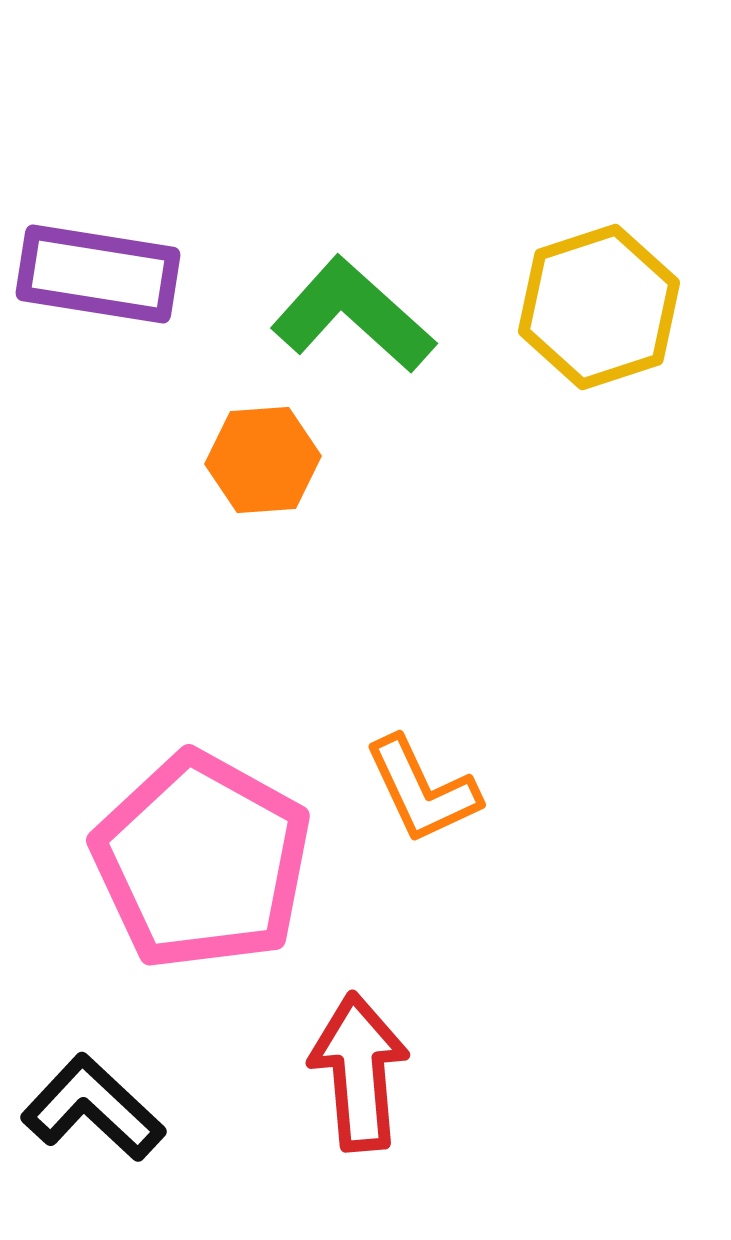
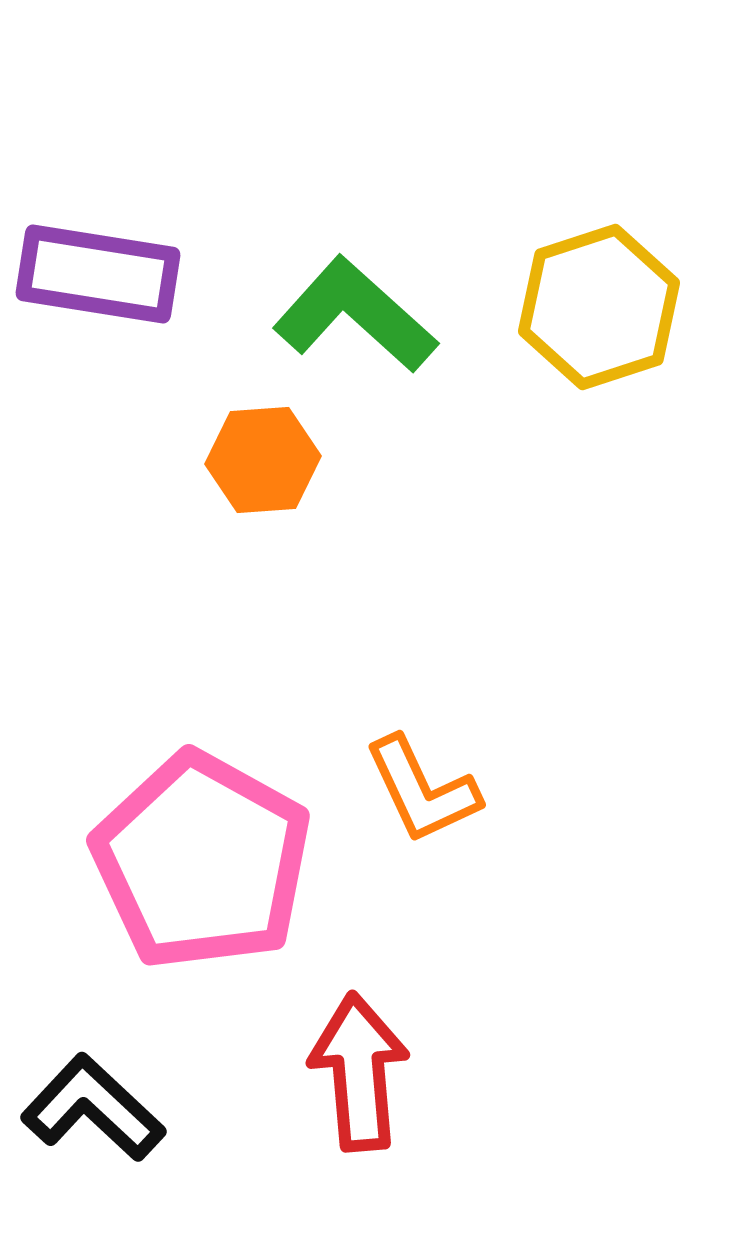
green L-shape: moved 2 px right
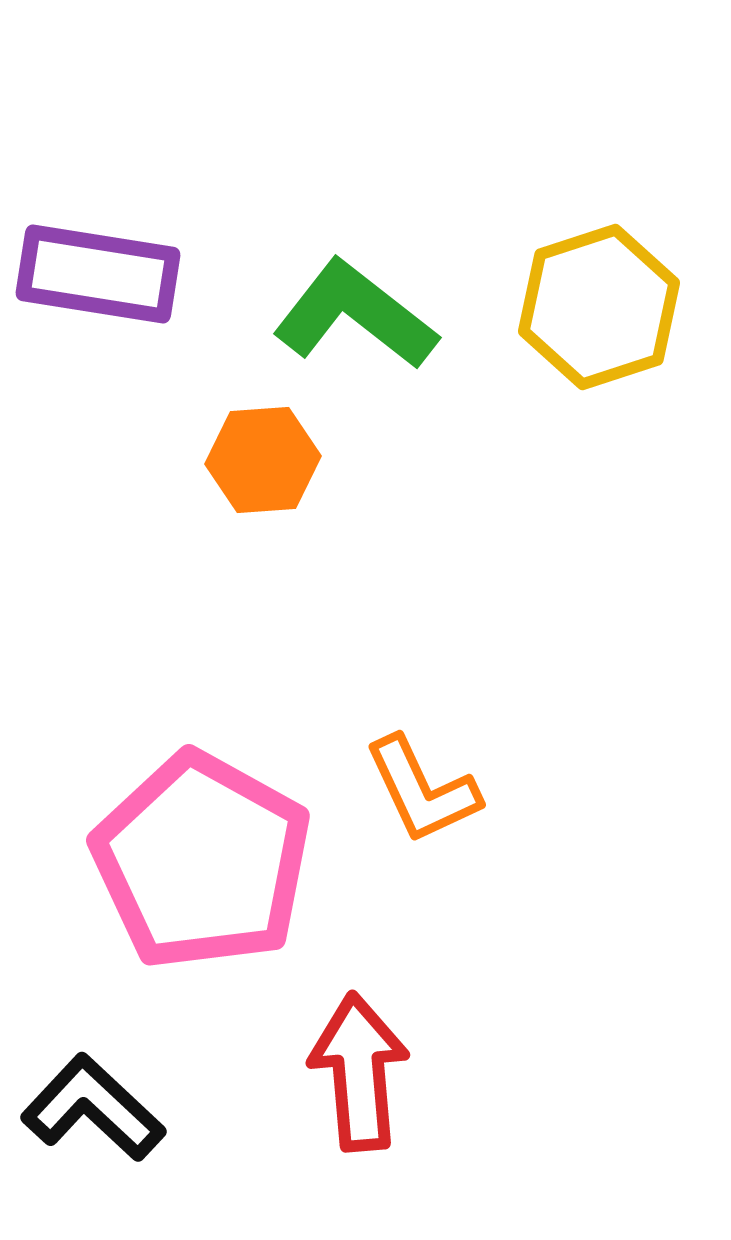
green L-shape: rotated 4 degrees counterclockwise
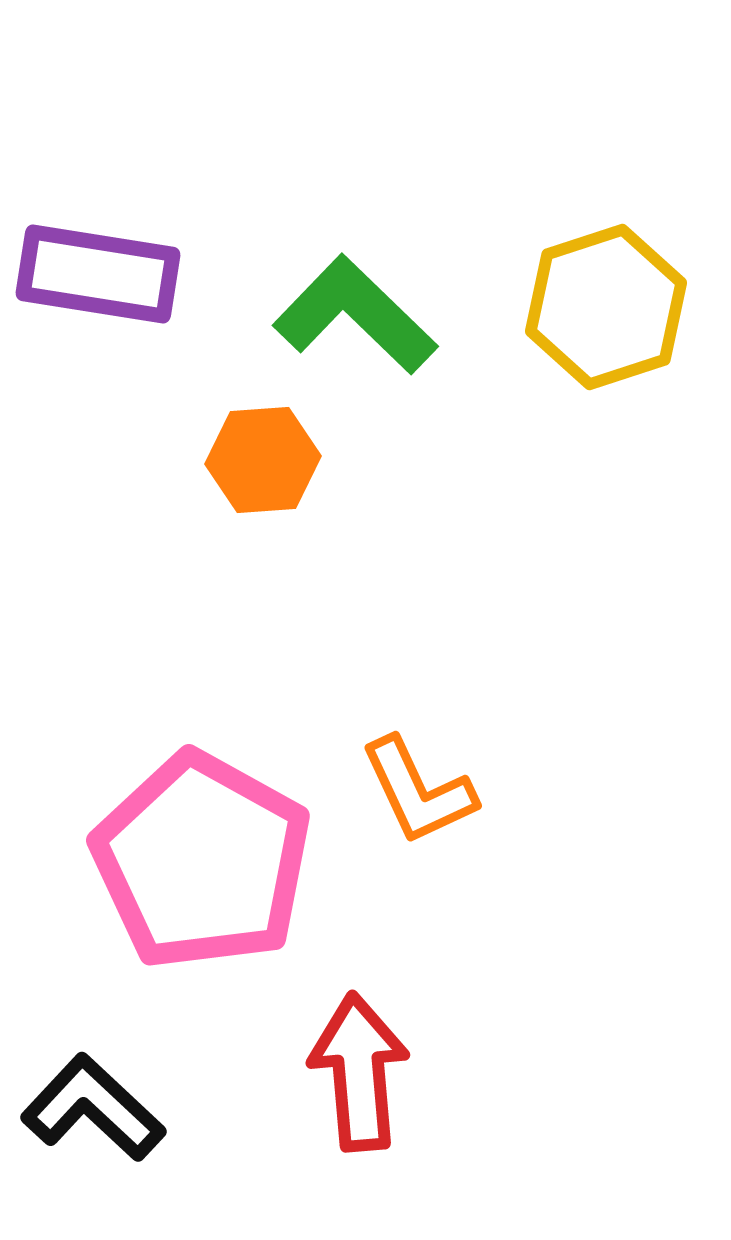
yellow hexagon: moved 7 px right
green L-shape: rotated 6 degrees clockwise
orange L-shape: moved 4 px left, 1 px down
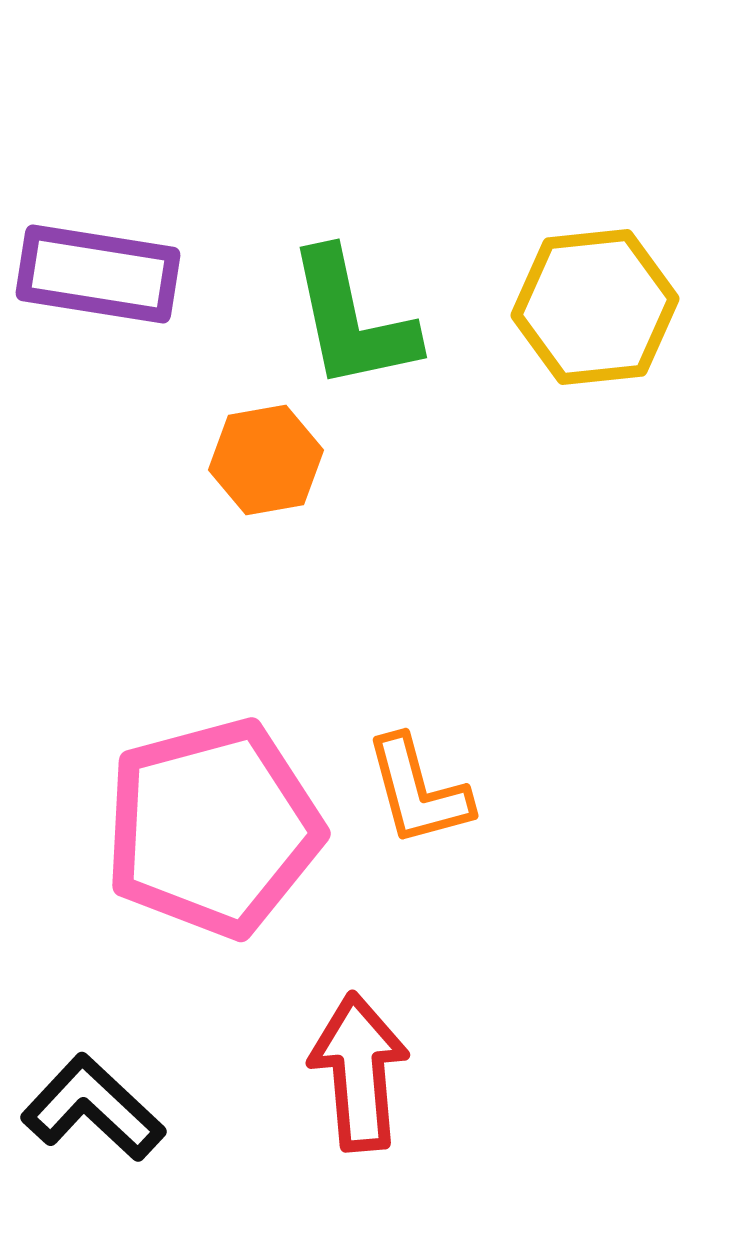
yellow hexagon: moved 11 px left; rotated 12 degrees clockwise
green L-shape: moved 3 px left, 5 px down; rotated 146 degrees counterclockwise
orange hexagon: moved 3 px right; rotated 6 degrees counterclockwise
orange L-shape: rotated 10 degrees clockwise
pink pentagon: moved 11 px right, 33 px up; rotated 28 degrees clockwise
